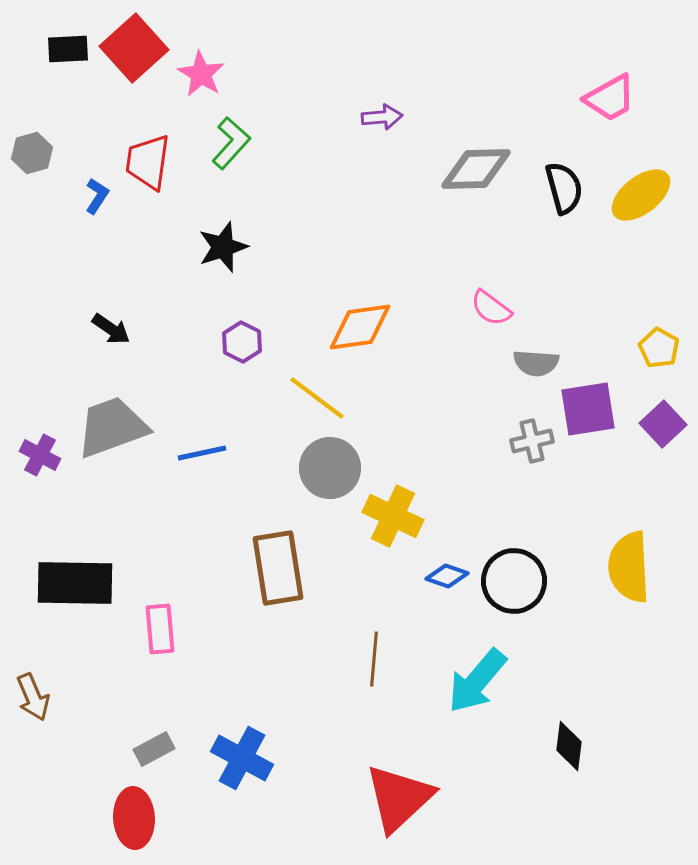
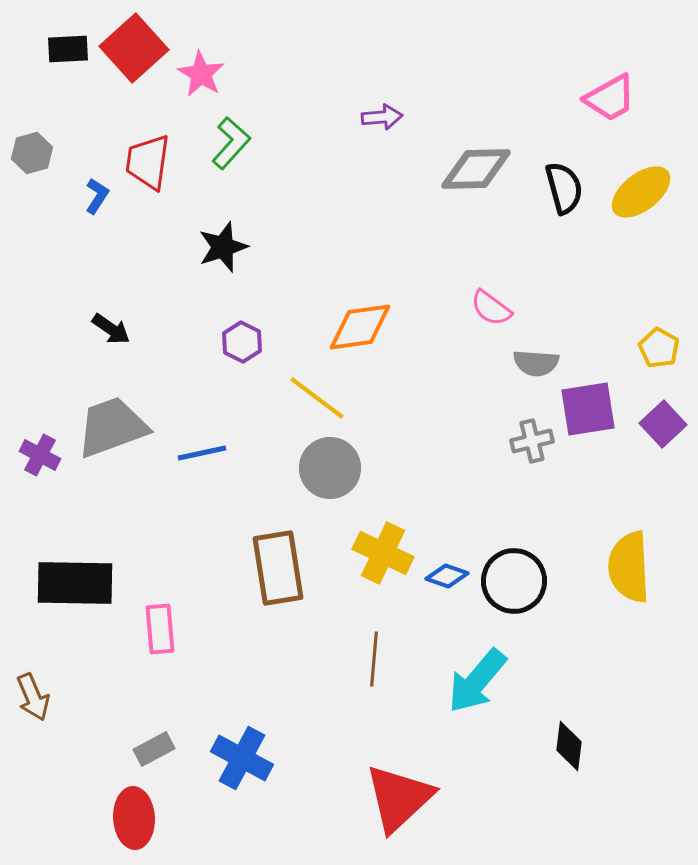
yellow ellipse at (641, 195): moved 3 px up
yellow cross at (393, 516): moved 10 px left, 37 px down
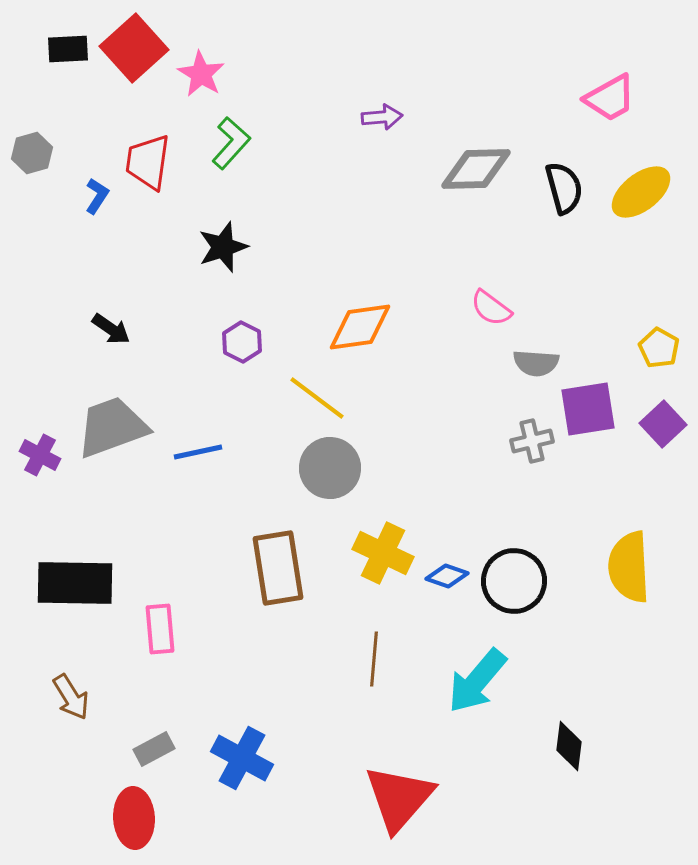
blue line at (202, 453): moved 4 px left, 1 px up
brown arrow at (33, 697): moved 38 px right; rotated 9 degrees counterclockwise
red triangle at (399, 798): rotated 6 degrees counterclockwise
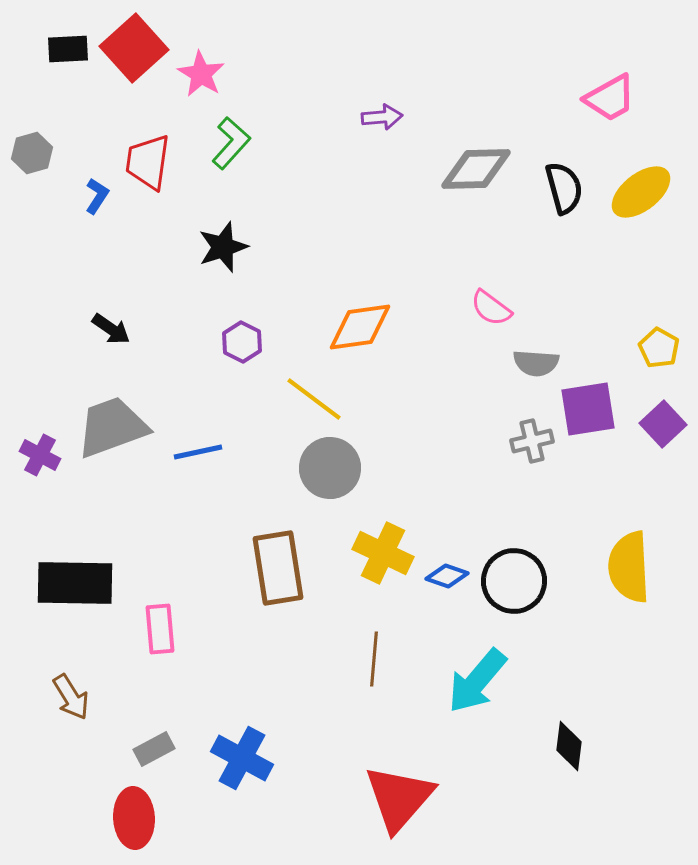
yellow line at (317, 398): moved 3 px left, 1 px down
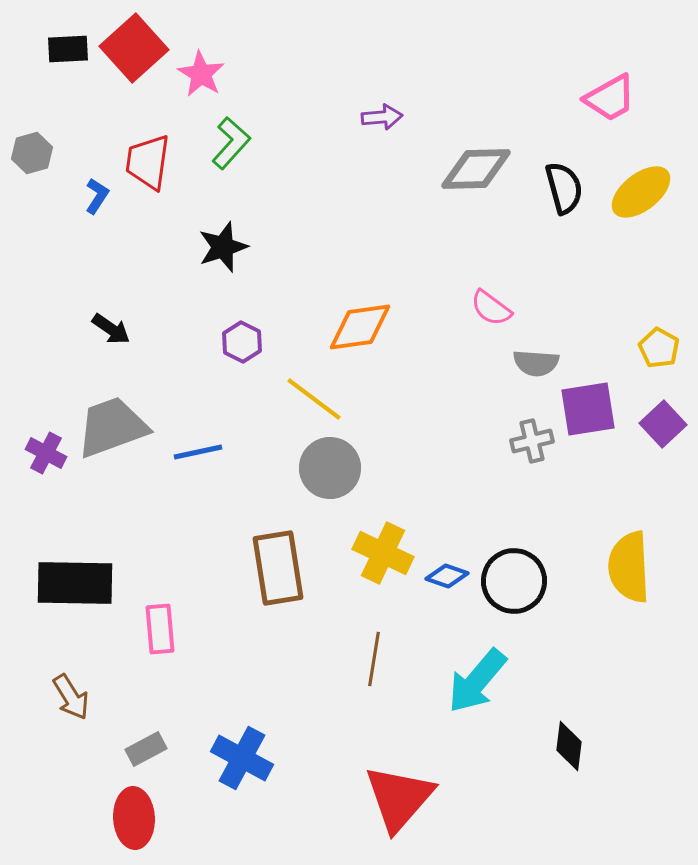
purple cross at (40, 455): moved 6 px right, 2 px up
brown line at (374, 659): rotated 4 degrees clockwise
gray rectangle at (154, 749): moved 8 px left
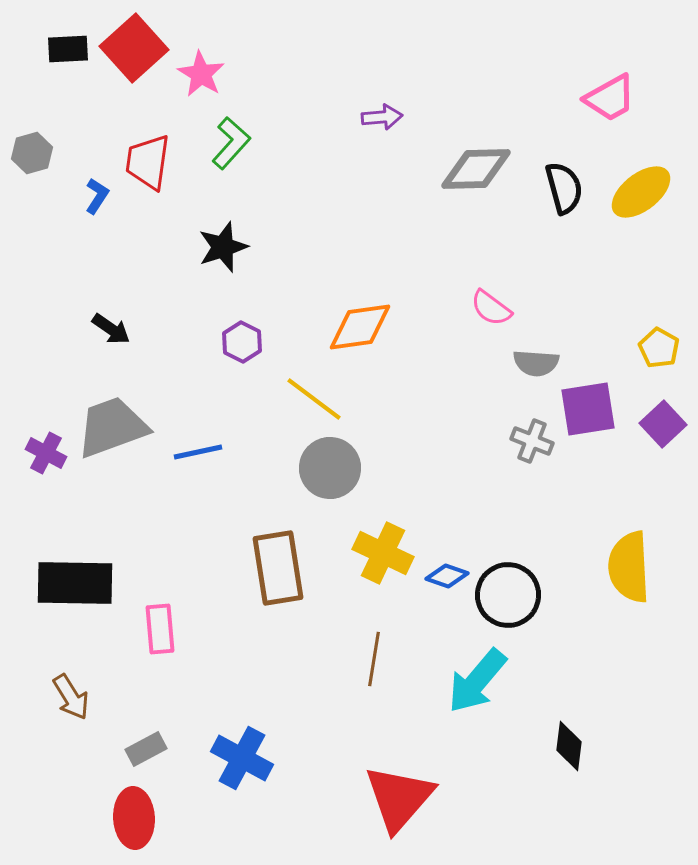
gray cross at (532, 441): rotated 36 degrees clockwise
black circle at (514, 581): moved 6 px left, 14 px down
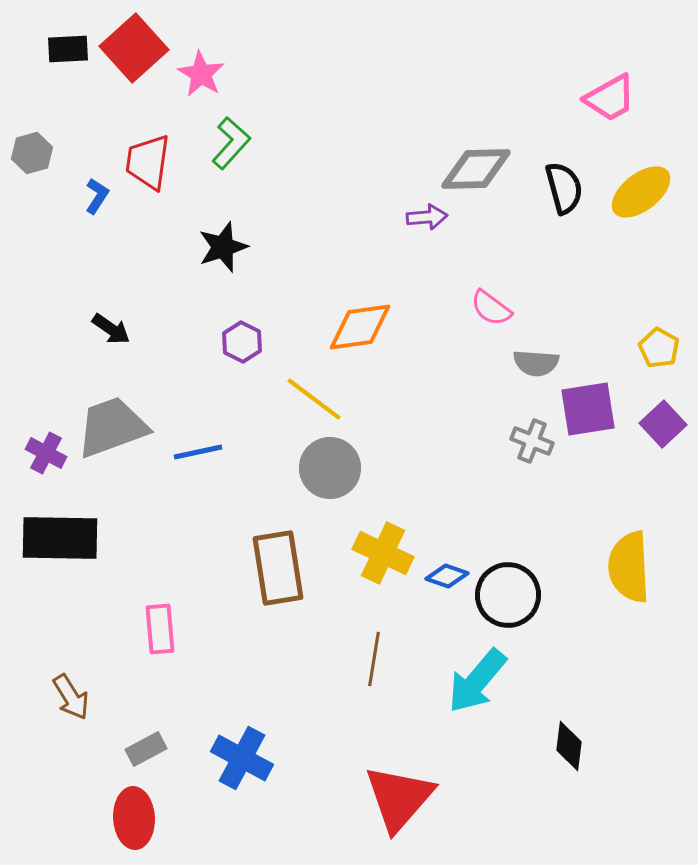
purple arrow at (382, 117): moved 45 px right, 100 px down
black rectangle at (75, 583): moved 15 px left, 45 px up
